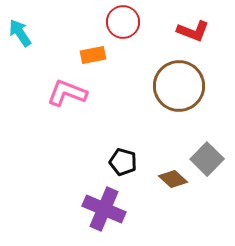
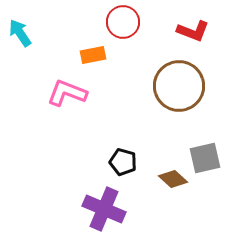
gray square: moved 2 px left, 1 px up; rotated 32 degrees clockwise
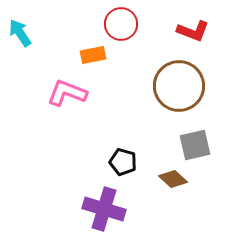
red circle: moved 2 px left, 2 px down
gray square: moved 10 px left, 13 px up
purple cross: rotated 6 degrees counterclockwise
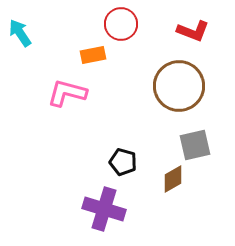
pink L-shape: rotated 6 degrees counterclockwise
brown diamond: rotated 72 degrees counterclockwise
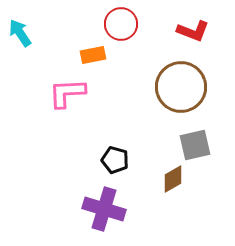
brown circle: moved 2 px right, 1 px down
pink L-shape: rotated 18 degrees counterclockwise
black pentagon: moved 8 px left, 2 px up
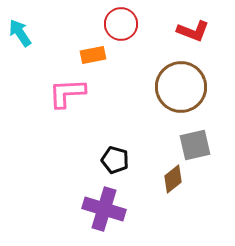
brown diamond: rotated 8 degrees counterclockwise
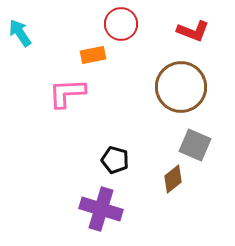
gray square: rotated 36 degrees clockwise
purple cross: moved 3 px left
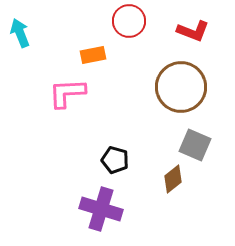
red circle: moved 8 px right, 3 px up
cyan arrow: rotated 12 degrees clockwise
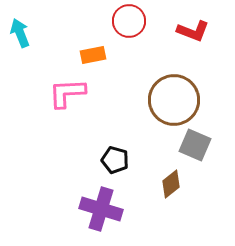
brown circle: moved 7 px left, 13 px down
brown diamond: moved 2 px left, 5 px down
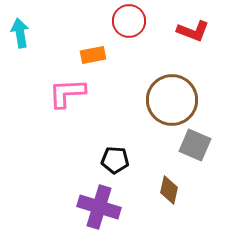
cyan arrow: rotated 12 degrees clockwise
brown circle: moved 2 px left
black pentagon: rotated 12 degrees counterclockwise
brown diamond: moved 2 px left, 6 px down; rotated 40 degrees counterclockwise
purple cross: moved 2 px left, 2 px up
